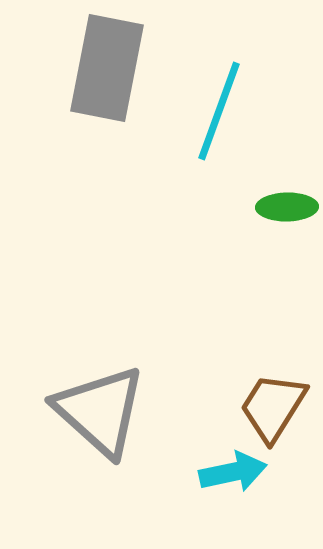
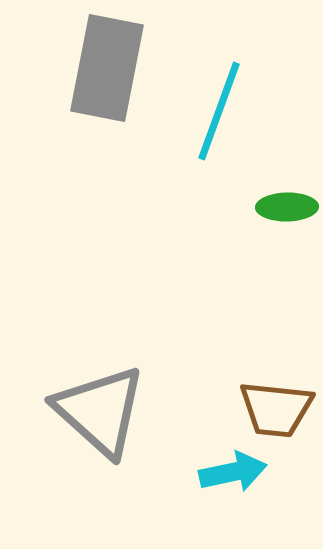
brown trapezoid: moved 3 px right, 2 px down; rotated 116 degrees counterclockwise
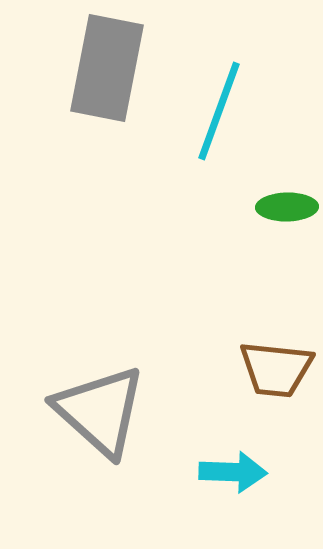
brown trapezoid: moved 40 px up
cyan arrow: rotated 14 degrees clockwise
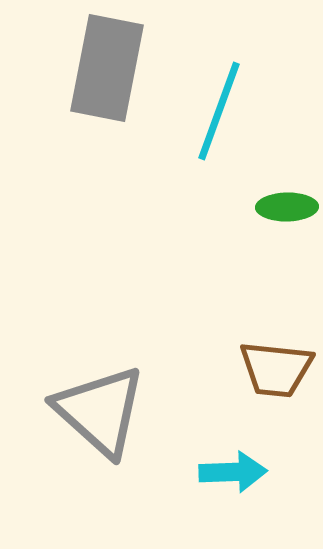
cyan arrow: rotated 4 degrees counterclockwise
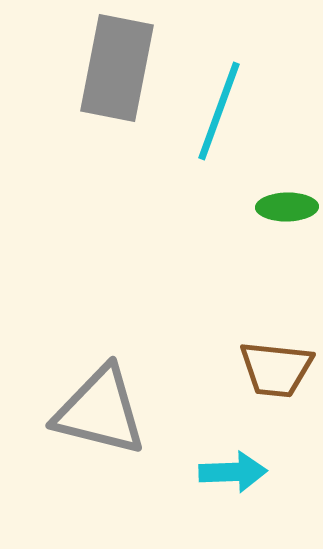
gray rectangle: moved 10 px right
gray triangle: rotated 28 degrees counterclockwise
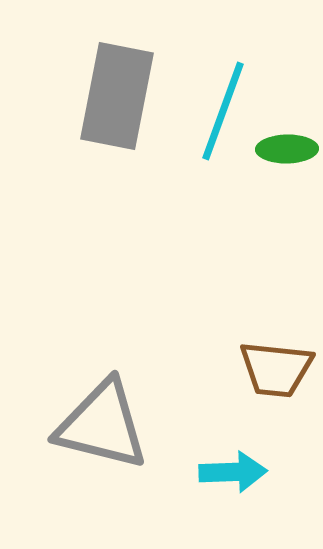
gray rectangle: moved 28 px down
cyan line: moved 4 px right
green ellipse: moved 58 px up
gray triangle: moved 2 px right, 14 px down
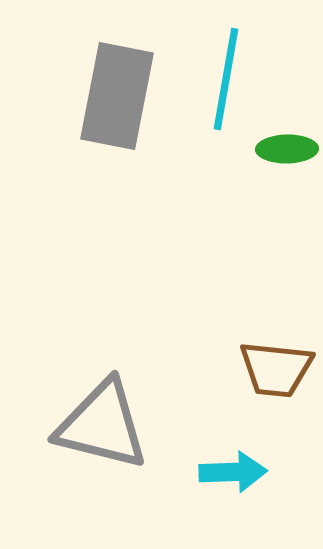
cyan line: moved 3 px right, 32 px up; rotated 10 degrees counterclockwise
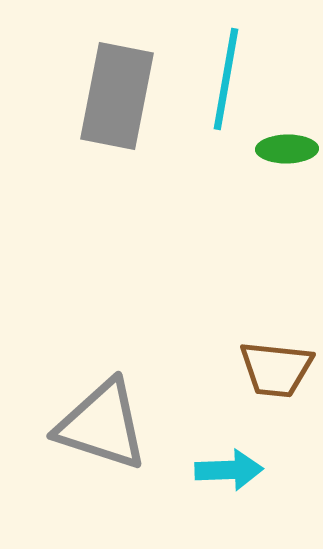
gray triangle: rotated 4 degrees clockwise
cyan arrow: moved 4 px left, 2 px up
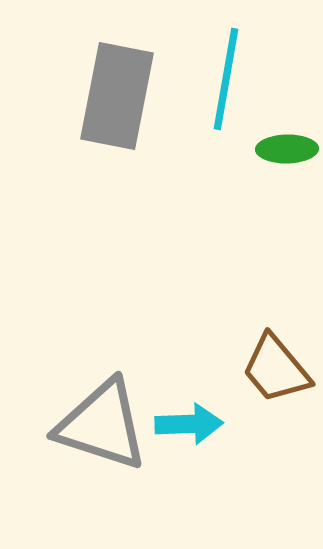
brown trapezoid: rotated 44 degrees clockwise
cyan arrow: moved 40 px left, 46 px up
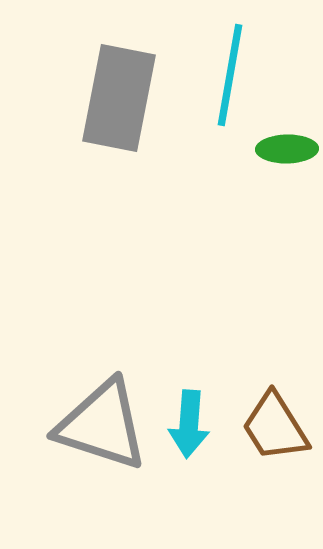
cyan line: moved 4 px right, 4 px up
gray rectangle: moved 2 px right, 2 px down
brown trapezoid: moved 1 px left, 58 px down; rotated 8 degrees clockwise
cyan arrow: rotated 96 degrees clockwise
